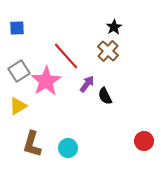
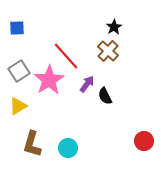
pink star: moved 3 px right, 1 px up
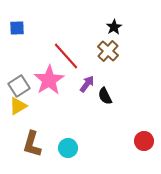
gray square: moved 15 px down
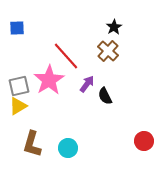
gray square: rotated 20 degrees clockwise
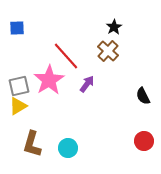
black semicircle: moved 38 px right
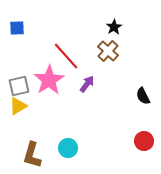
brown L-shape: moved 11 px down
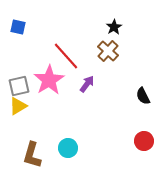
blue square: moved 1 px right, 1 px up; rotated 14 degrees clockwise
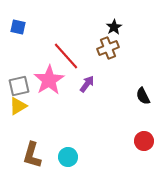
brown cross: moved 3 px up; rotated 25 degrees clockwise
cyan circle: moved 9 px down
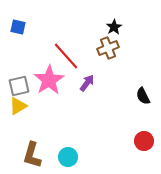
purple arrow: moved 1 px up
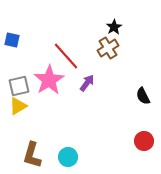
blue square: moved 6 px left, 13 px down
brown cross: rotated 10 degrees counterclockwise
